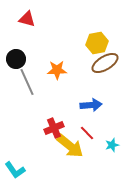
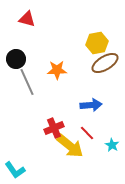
cyan star: rotated 24 degrees counterclockwise
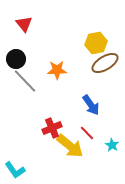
red triangle: moved 3 px left, 5 px down; rotated 36 degrees clockwise
yellow hexagon: moved 1 px left
gray line: moved 2 px left, 1 px up; rotated 20 degrees counterclockwise
blue arrow: rotated 60 degrees clockwise
red cross: moved 2 px left
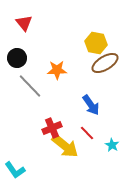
red triangle: moved 1 px up
yellow hexagon: rotated 20 degrees clockwise
black circle: moved 1 px right, 1 px up
gray line: moved 5 px right, 5 px down
yellow arrow: moved 5 px left
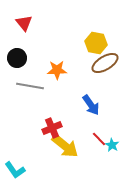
gray line: rotated 36 degrees counterclockwise
red line: moved 12 px right, 6 px down
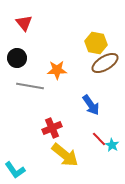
yellow arrow: moved 9 px down
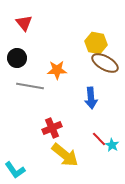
brown ellipse: rotated 60 degrees clockwise
blue arrow: moved 7 px up; rotated 30 degrees clockwise
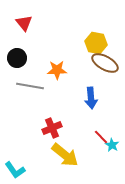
red line: moved 2 px right, 2 px up
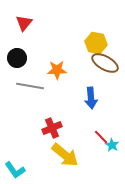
red triangle: rotated 18 degrees clockwise
